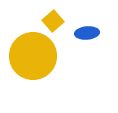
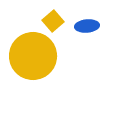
blue ellipse: moved 7 px up
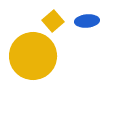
blue ellipse: moved 5 px up
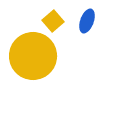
blue ellipse: rotated 65 degrees counterclockwise
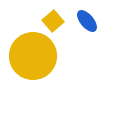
blue ellipse: rotated 60 degrees counterclockwise
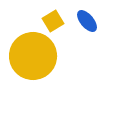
yellow square: rotated 10 degrees clockwise
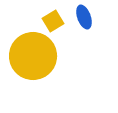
blue ellipse: moved 3 px left, 4 px up; rotated 20 degrees clockwise
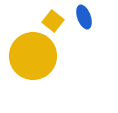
yellow square: rotated 20 degrees counterclockwise
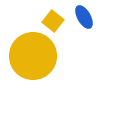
blue ellipse: rotated 10 degrees counterclockwise
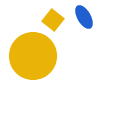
yellow square: moved 1 px up
